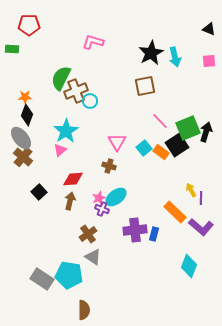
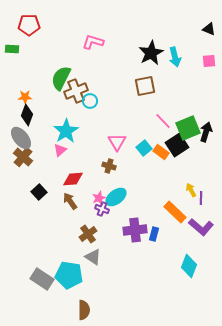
pink line at (160, 121): moved 3 px right
brown arrow at (70, 201): rotated 48 degrees counterclockwise
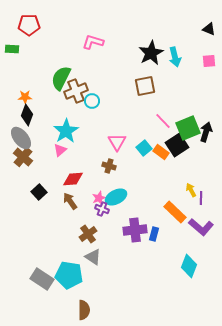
cyan circle at (90, 101): moved 2 px right
cyan ellipse at (116, 197): rotated 10 degrees clockwise
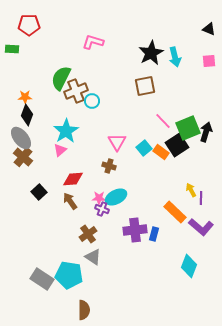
pink star at (99, 198): rotated 24 degrees clockwise
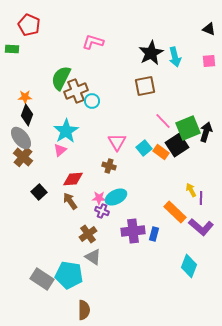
red pentagon at (29, 25): rotated 25 degrees clockwise
purple cross at (102, 209): moved 2 px down
purple cross at (135, 230): moved 2 px left, 1 px down
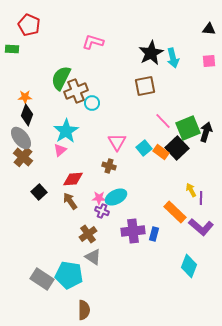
black triangle at (209, 29): rotated 16 degrees counterclockwise
cyan arrow at (175, 57): moved 2 px left, 1 px down
cyan circle at (92, 101): moved 2 px down
black square at (177, 145): moved 3 px down; rotated 10 degrees counterclockwise
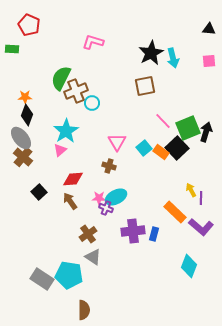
purple cross at (102, 211): moved 4 px right, 3 px up
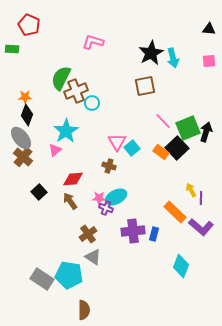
cyan square at (144, 148): moved 12 px left
pink triangle at (60, 150): moved 5 px left
cyan diamond at (189, 266): moved 8 px left
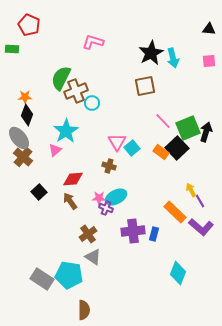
gray ellipse at (21, 138): moved 2 px left
purple line at (201, 198): moved 1 px left, 3 px down; rotated 32 degrees counterclockwise
cyan diamond at (181, 266): moved 3 px left, 7 px down
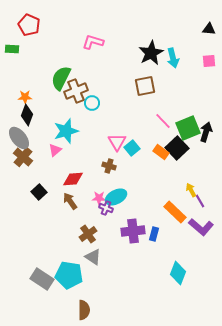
cyan star at (66, 131): rotated 15 degrees clockwise
